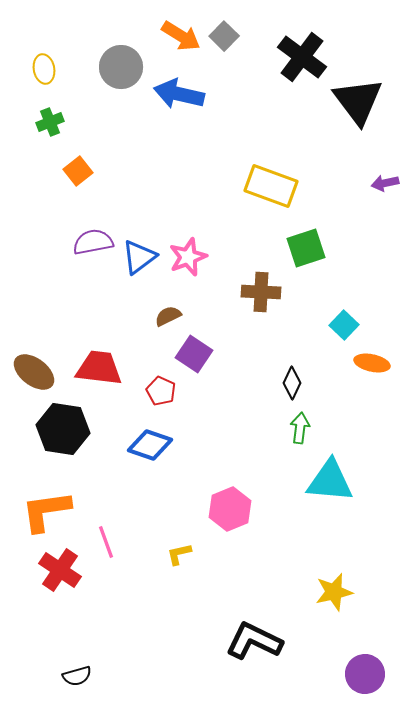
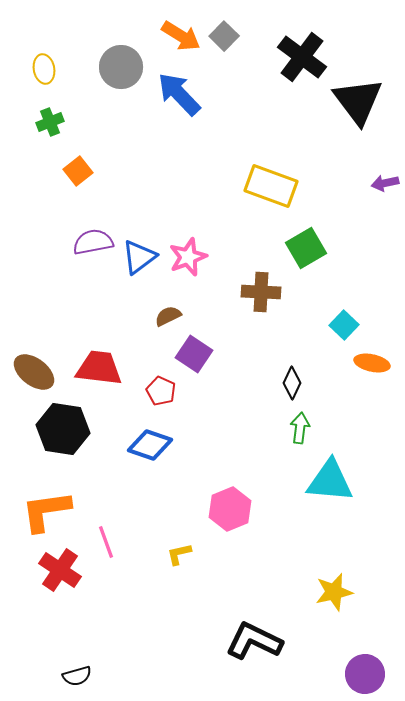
blue arrow: rotated 33 degrees clockwise
green square: rotated 12 degrees counterclockwise
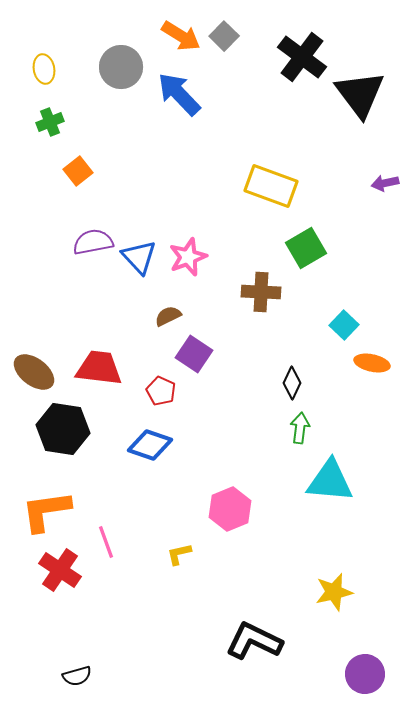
black triangle: moved 2 px right, 7 px up
blue triangle: rotated 36 degrees counterclockwise
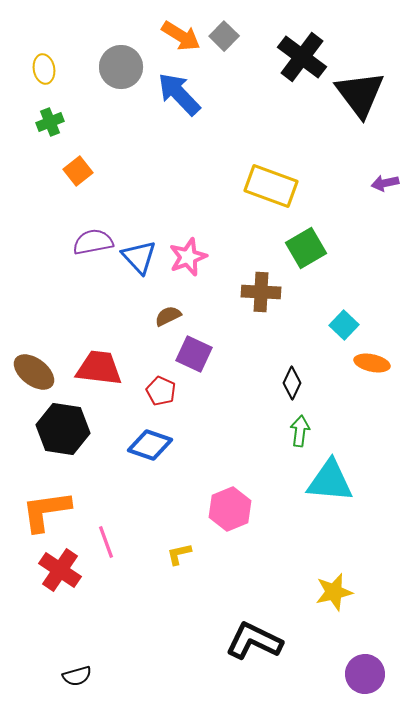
purple square: rotated 9 degrees counterclockwise
green arrow: moved 3 px down
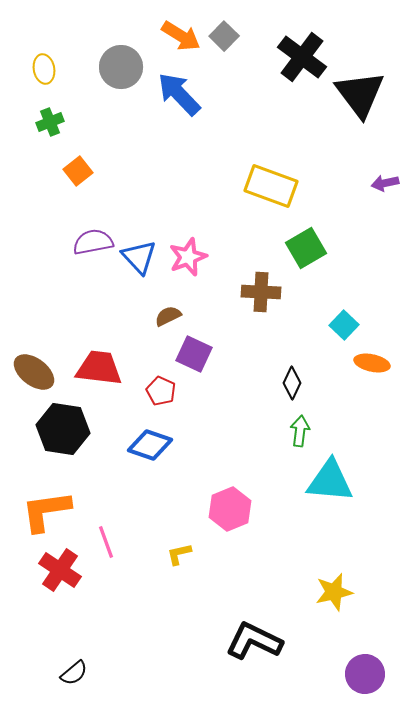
black semicircle: moved 3 px left, 3 px up; rotated 24 degrees counterclockwise
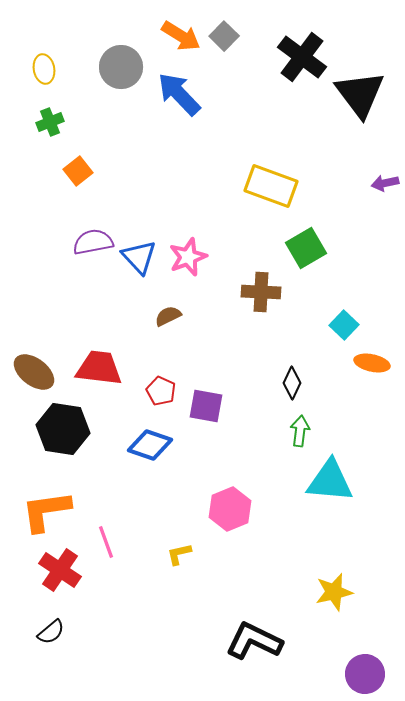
purple square: moved 12 px right, 52 px down; rotated 15 degrees counterclockwise
black semicircle: moved 23 px left, 41 px up
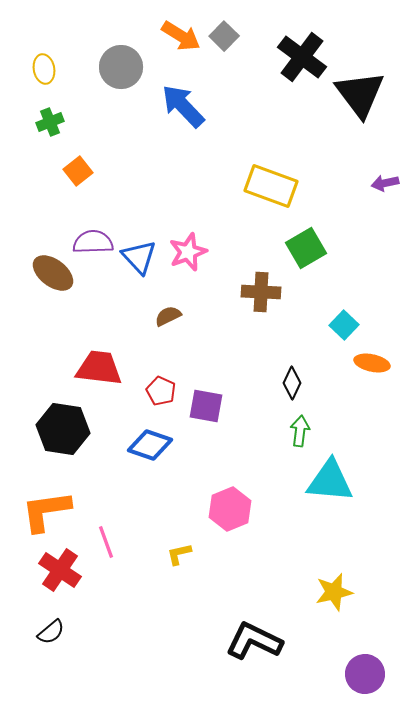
blue arrow: moved 4 px right, 12 px down
purple semicircle: rotated 9 degrees clockwise
pink star: moved 5 px up
brown ellipse: moved 19 px right, 99 px up
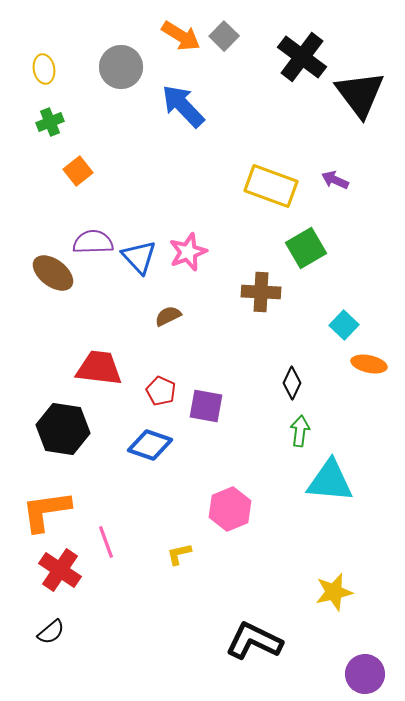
purple arrow: moved 50 px left, 3 px up; rotated 36 degrees clockwise
orange ellipse: moved 3 px left, 1 px down
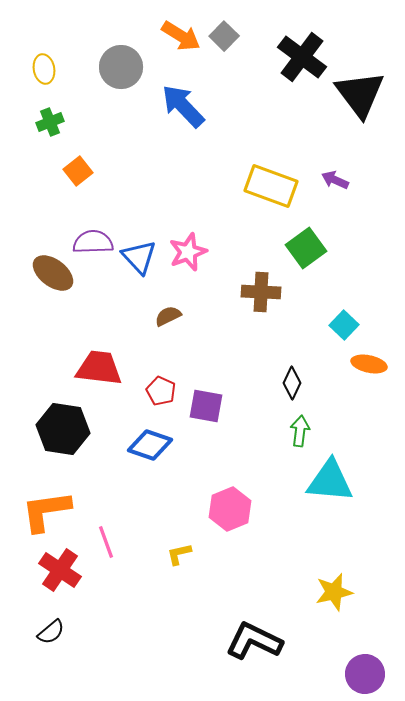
green square: rotated 6 degrees counterclockwise
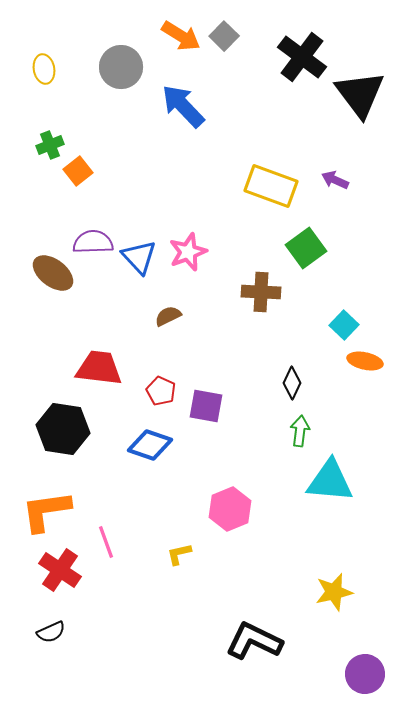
green cross: moved 23 px down
orange ellipse: moved 4 px left, 3 px up
black semicircle: rotated 16 degrees clockwise
